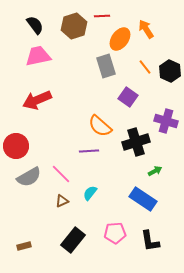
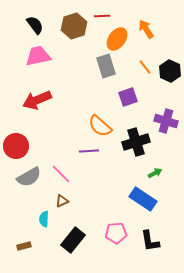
orange ellipse: moved 3 px left
purple square: rotated 36 degrees clockwise
green arrow: moved 2 px down
cyan semicircle: moved 46 px left, 26 px down; rotated 35 degrees counterclockwise
pink pentagon: moved 1 px right
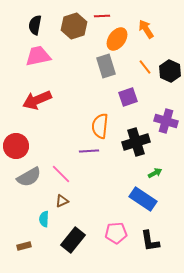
black semicircle: rotated 132 degrees counterclockwise
orange semicircle: rotated 55 degrees clockwise
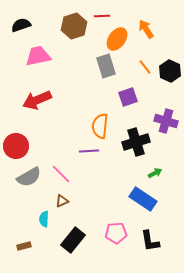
black semicircle: moved 14 px left; rotated 60 degrees clockwise
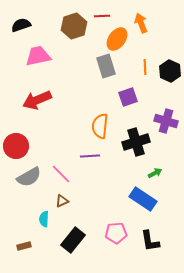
orange arrow: moved 5 px left, 6 px up; rotated 12 degrees clockwise
orange line: rotated 35 degrees clockwise
purple line: moved 1 px right, 5 px down
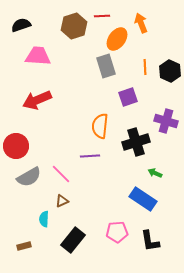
pink trapezoid: rotated 16 degrees clockwise
green arrow: rotated 128 degrees counterclockwise
pink pentagon: moved 1 px right, 1 px up
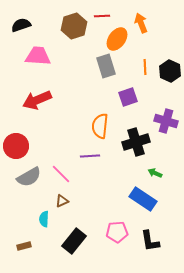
black rectangle: moved 1 px right, 1 px down
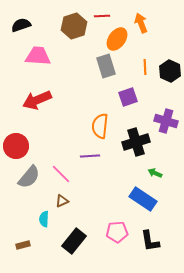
gray semicircle: rotated 20 degrees counterclockwise
brown rectangle: moved 1 px left, 1 px up
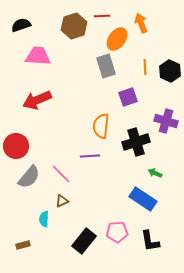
orange semicircle: moved 1 px right
black rectangle: moved 10 px right
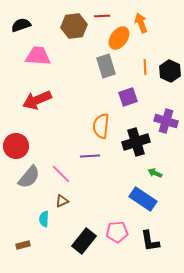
brown hexagon: rotated 10 degrees clockwise
orange ellipse: moved 2 px right, 1 px up
